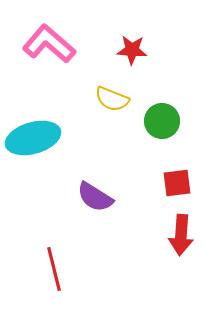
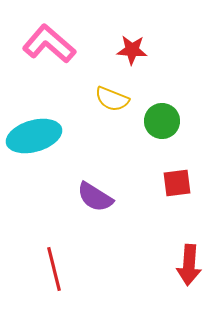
cyan ellipse: moved 1 px right, 2 px up
red arrow: moved 8 px right, 30 px down
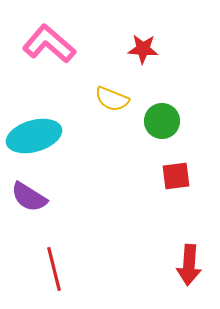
red star: moved 11 px right, 1 px up
red square: moved 1 px left, 7 px up
purple semicircle: moved 66 px left
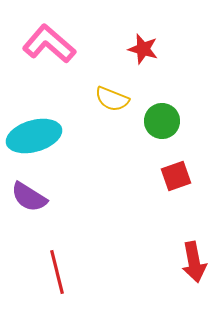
red star: rotated 12 degrees clockwise
red square: rotated 12 degrees counterclockwise
red arrow: moved 5 px right, 3 px up; rotated 15 degrees counterclockwise
red line: moved 3 px right, 3 px down
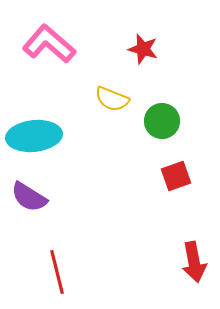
cyan ellipse: rotated 10 degrees clockwise
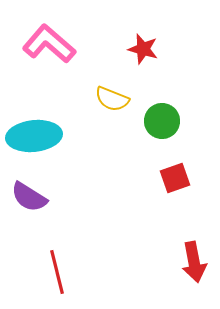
red square: moved 1 px left, 2 px down
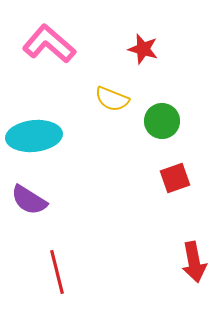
purple semicircle: moved 3 px down
